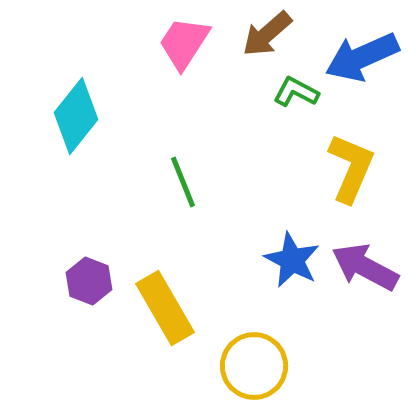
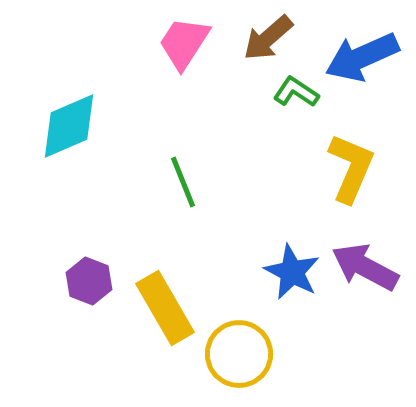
brown arrow: moved 1 px right, 4 px down
green L-shape: rotated 6 degrees clockwise
cyan diamond: moved 7 px left, 10 px down; rotated 28 degrees clockwise
blue star: moved 12 px down
yellow circle: moved 15 px left, 12 px up
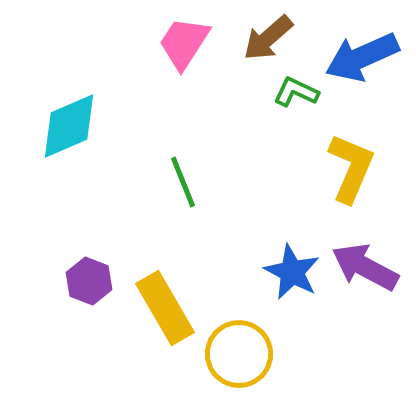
green L-shape: rotated 9 degrees counterclockwise
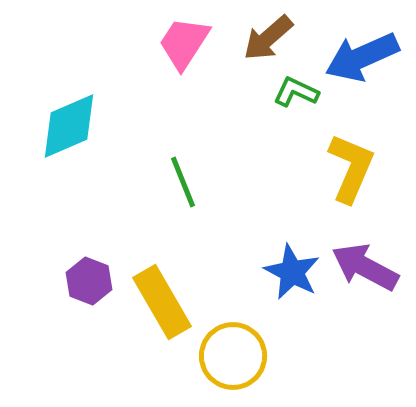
yellow rectangle: moved 3 px left, 6 px up
yellow circle: moved 6 px left, 2 px down
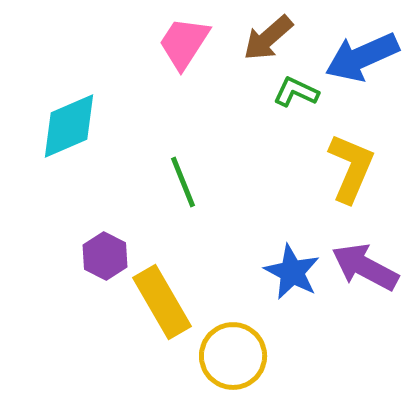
purple hexagon: moved 16 px right, 25 px up; rotated 6 degrees clockwise
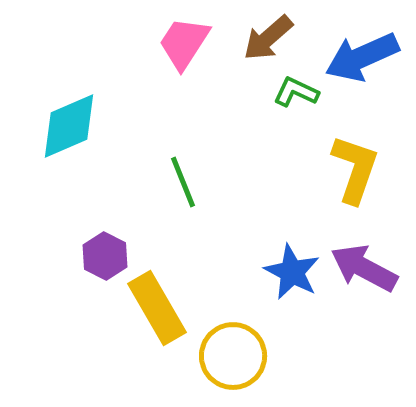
yellow L-shape: moved 4 px right, 1 px down; rotated 4 degrees counterclockwise
purple arrow: moved 1 px left, 1 px down
yellow rectangle: moved 5 px left, 6 px down
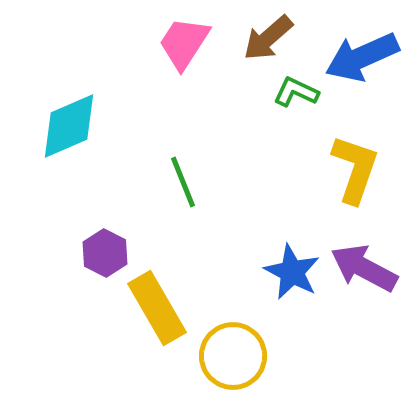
purple hexagon: moved 3 px up
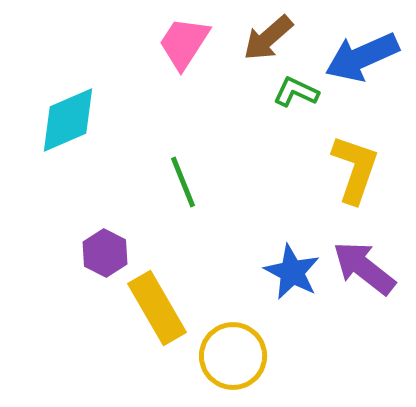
cyan diamond: moved 1 px left, 6 px up
purple arrow: rotated 10 degrees clockwise
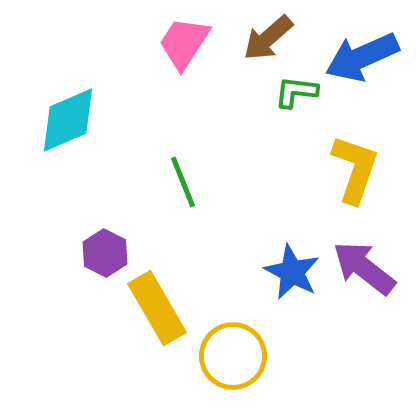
green L-shape: rotated 18 degrees counterclockwise
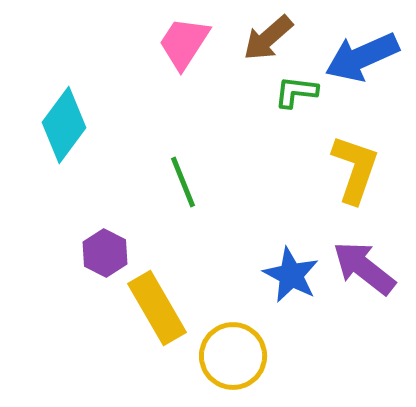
cyan diamond: moved 4 px left, 5 px down; rotated 30 degrees counterclockwise
blue star: moved 1 px left, 3 px down
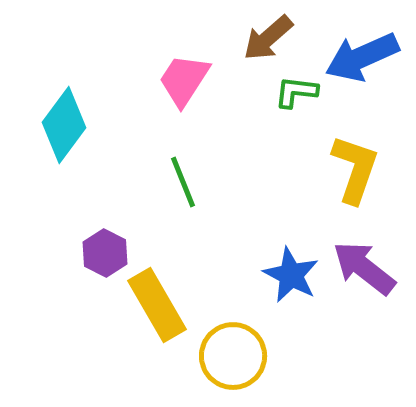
pink trapezoid: moved 37 px down
yellow rectangle: moved 3 px up
